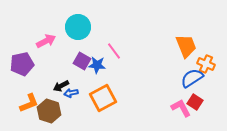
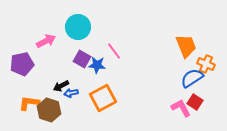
purple square: moved 2 px up
orange L-shape: rotated 150 degrees counterclockwise
brown hexagon: moved 1 px up
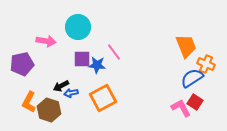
pink arrow: rotated 36 degrees clockwise
pink line: moved 1 px down
purple square: rotated 30 degrees counterclockwise
orange L-shape: moved 1 px up; rotated 70 degrees counterclockwise
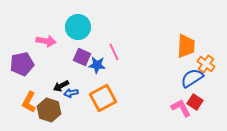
orange trapezoid: rotated 25 degrees clockwise
pink line: rotated 12 degrees clockwise
purple square: moved 2 px up; rotated 24 degrees clockwise
orange cross: rotated 12 degrees clockwise
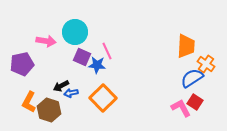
cyan circle: moved 3 px left, 5 px down
pink line: moved 7 px left, 1 px up
orange square: rotated 16 degrees counterclockwise
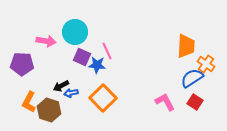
purple pentagon: rotated 15 degrees clockwise
pink L-shape: moved 16 px left, 6 px up
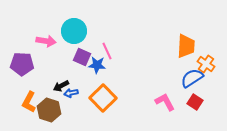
cyan circle: moved 1 px left, 1 px up
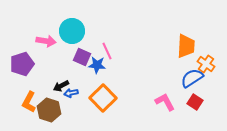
cyan circle: moved 2 px left
purple pentagon: rotated 20 degrees counterclockwise
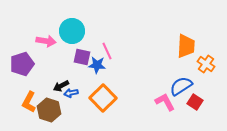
purple square: rotated 12 degrees counterclockwise
blue semicircle: moved 11 px left, 8 px down
